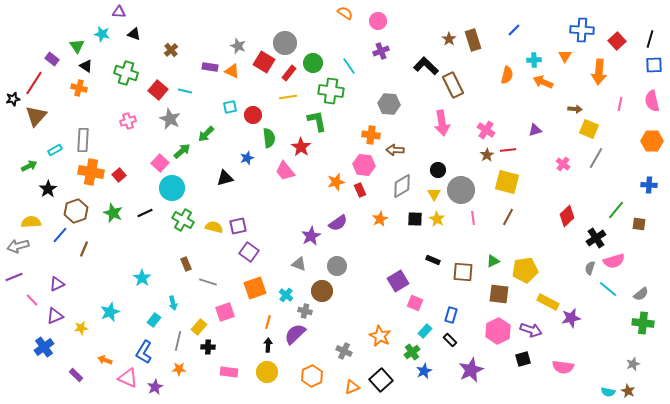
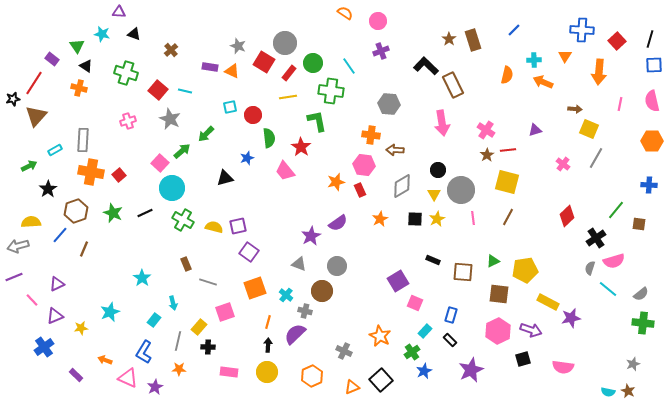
yellow star at (437, 219): rotated 14 degrees clockwise
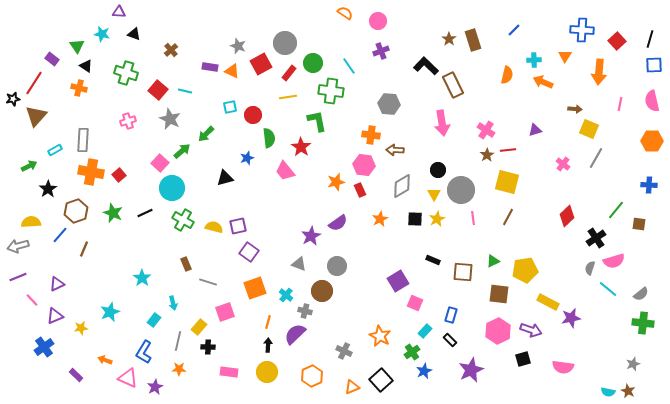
red square at (264, 62): moved 3 px left, 2 px down; rotated 30 degrees clockwise
purple line at (14, 277): moved 4 px right
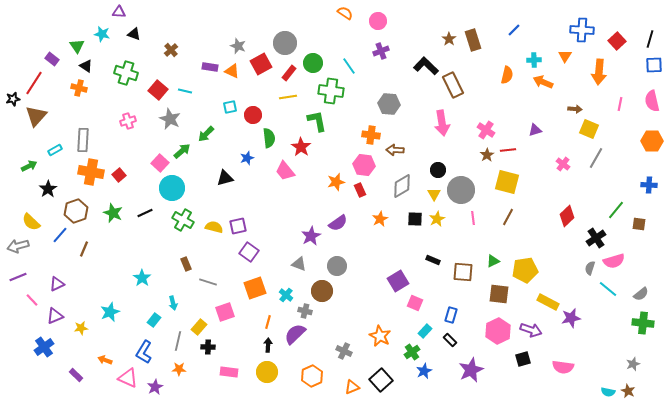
yellow semicircle at (31, 222): rotated 132 degrees counterclockwise
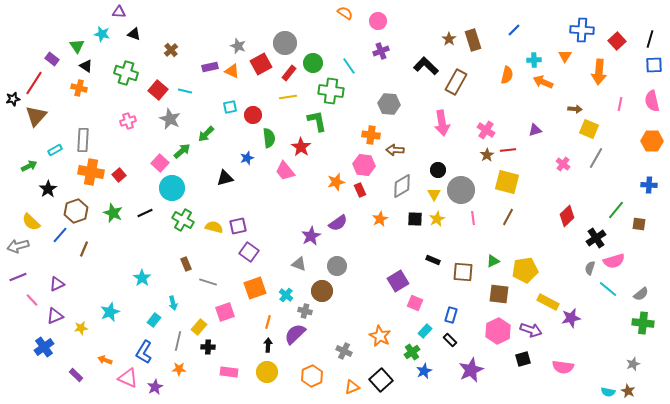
purple rectangle at (210, 67): rotated 21 degrees counterclockwise
brown rectangle at (453, 85): moved 3 px right, 3 px up; rotated 55 degrees clockwise
